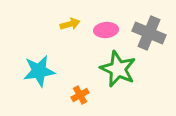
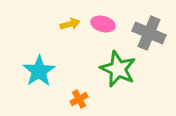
pink ellipse: moved 3 px left, 6 px up; rotated 20 degrees clockwise
cyan star: rotated 24 degrees counterclockwise
orange cross: moved 1 px left, 4 px down
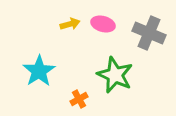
green star: moved 3 px left, 6 px down
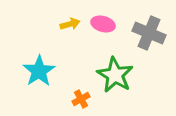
green star: rotated 6 degrees clockwise
orange cross: moved 2 px right
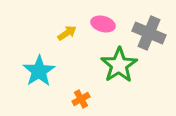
yellow arrow: moved 3 px left, 9 px down; rotated 18 degrees counterclockwise
green star: moved 4 px right, 10 px up; rotated 9 degrees clockwise
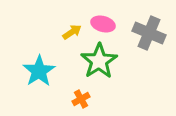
yellow arrow: moved 5 px right, 1 px up
green star: moved 20 px left, 4 px up
